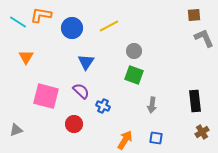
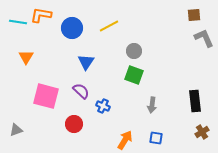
cyan line: rotated 24 degrees counterclockwise
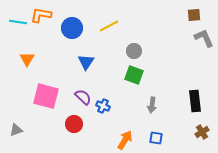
orange triangle: moved 1 px right, 2 px down
purple semicircle: moved 2 px right, 6 px down
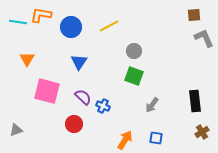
blue circle: moved 1 px left, 1 px up
blue triangle: moved 7 px left
green square: moved 1 px down
pink square: moved 1 px right, 5 px up
gray arrow: rotated 28 degrees clockwise
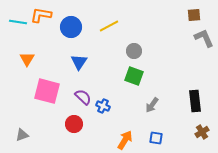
gray triangle: moved 6 px right, 5 px down
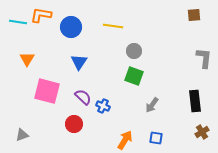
yellow line: moved 4 px right; rotated 36 degrees clockwise
gray L-shape: moved 20 px down; rotated 30 degrees clockwise
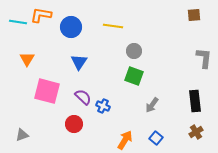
brown cross: moved 6 px left
blue square: rotated 32 degrees clockwise
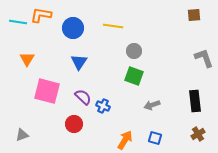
blue circle: moved 2 px right, 1 px down
gray L-shape: rotated 25 degrees counterclockwise
gray arrow: rotated 35 degrees clockwise
brown cross: moved 2 px right, 2 px down
blue square: moved 1 px left; rotated 24 degrees counterclockwise
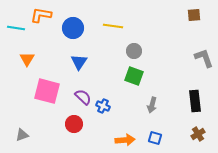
cyan line: moved 2 px left, 6 px down
gray arrow: rotated 56 degrees counterclockwise
orange arrow: rotated 54 degrees clockwise
